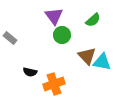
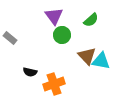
green semicircle: moved 2 px left
cyan triangle: moved 1 px left, 1 px up
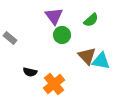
orange cross: rotated 20 degrees counterclockwise
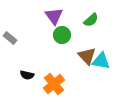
black semicircle: moved 3 px left, 3 px down
